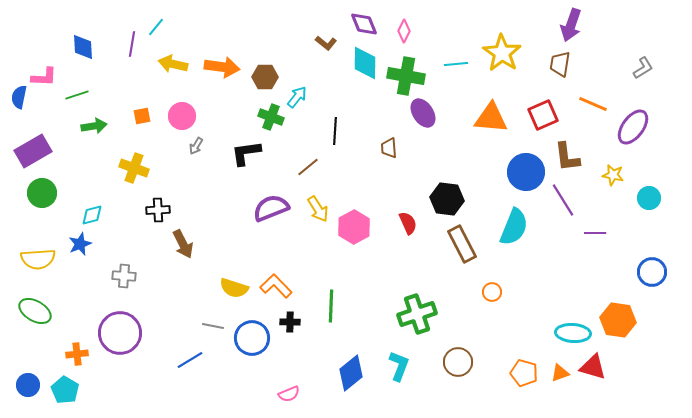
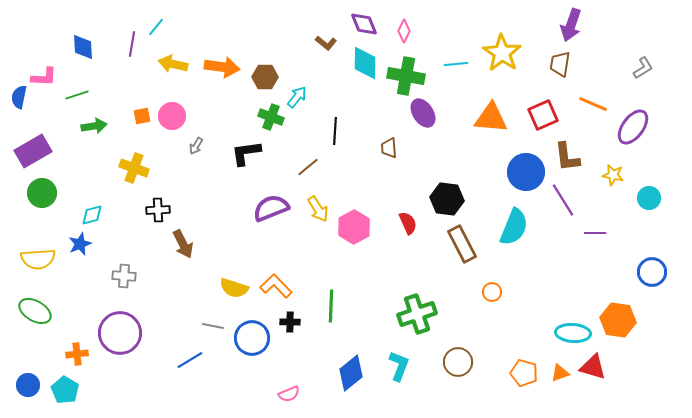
pink circle at (182, 116): moved 10 px left
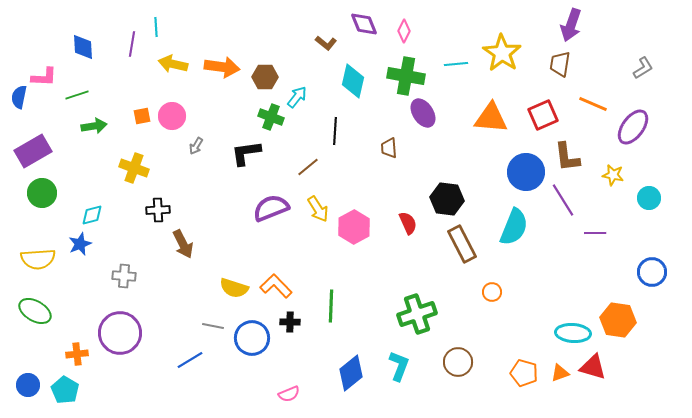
cyan line at (156, 27): rotated 42 degrees counterclockwise
cyan diamond at (365, 63): moved 12 px left, 18 px down; rotated 12 degrees clockwise
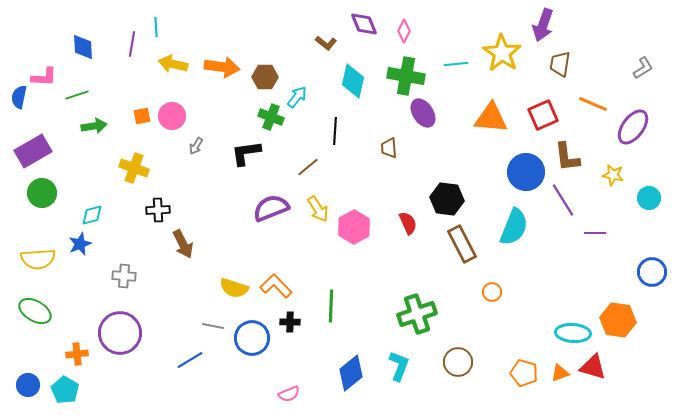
purple arrow at (571, 25): moved 28 px left
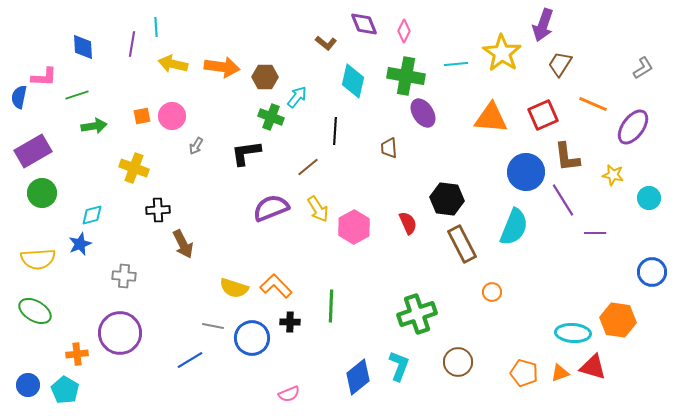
brown trapezoid at (560, 64): rotated 24 degrees clockwise
blue diamond at (351, 373): moved 7 px right, 4 px down
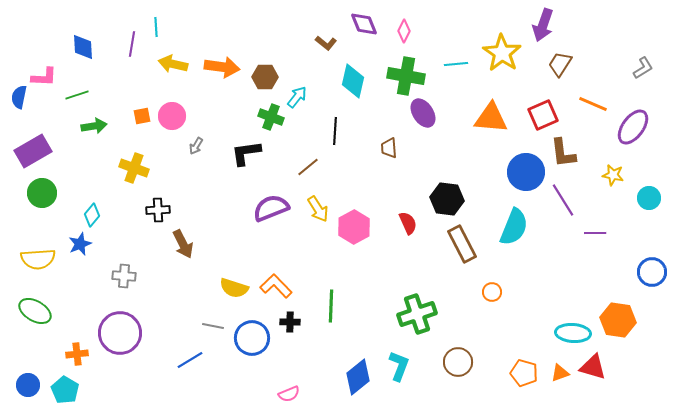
brown L-shape at (567, 157): moved 4 px left, 4 px up
cyan diamond at (92, 215): rotated 35 degrees counterclockwise
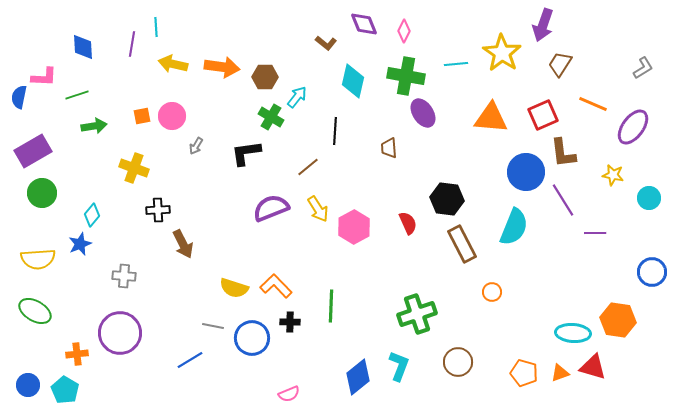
green cross at (271, 117): rotated 10 degrees clockwise
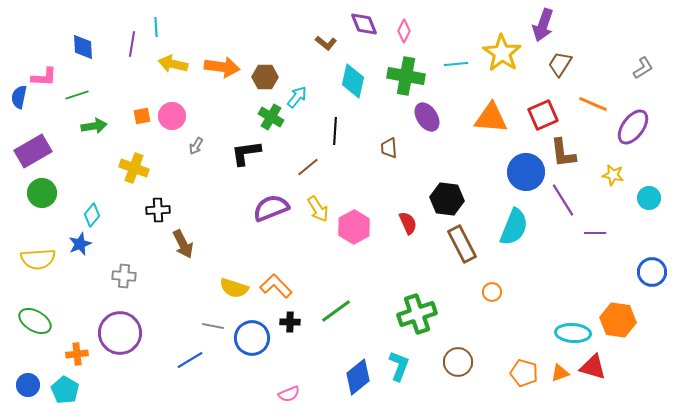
purple ellipse at (423, 113): moved 4 px right, 4 px down
green line at (331, 306): moved 5 px right, 5 px down; rotated 52 degrees clockwise
green ellipse at (35, 311): moved 10 px down
